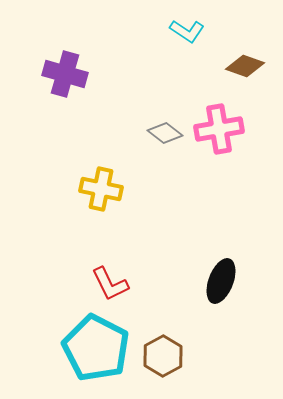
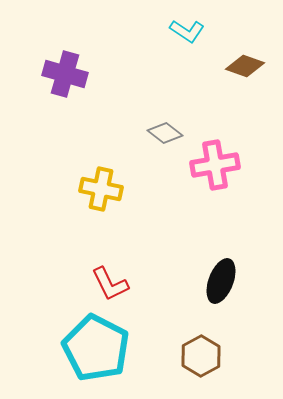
pink cross: moved 4 px left, 36 px down
brown hexagon: moved 38 px right
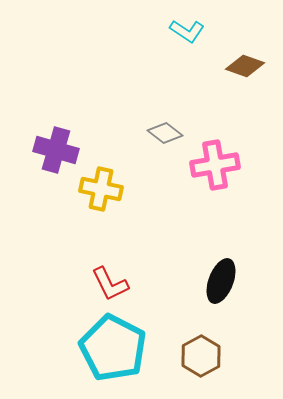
purple cross: moved 9 px left, 76 px down
cyan pentagon: moved 17 px right
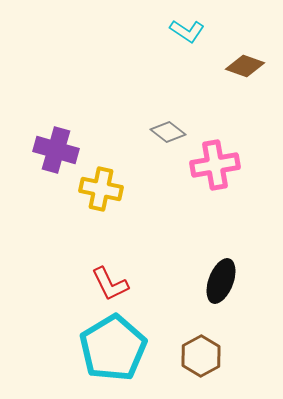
gray diamond: moved 3 px right, 1 px up
cyan pentagon: rotated 14 degrees clockwise
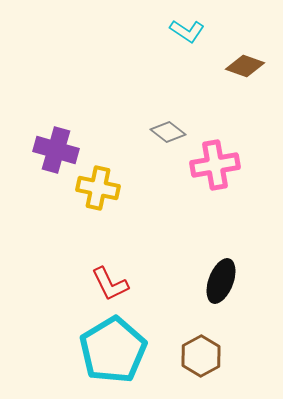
yellow cross: moved 3 px left, 1 px up
cyan pentagon: moved 2 px down
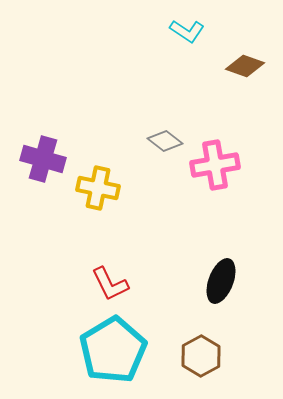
gray diamond: moved 3 px left, 9 px down
purple cross: moved 13 px left, 9 px down
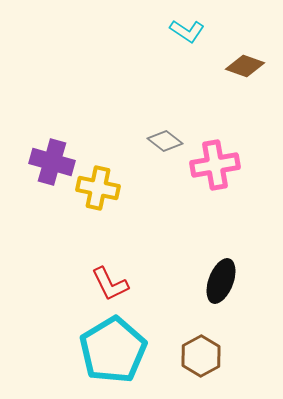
purple cross: moved 9 px right, 3 px down
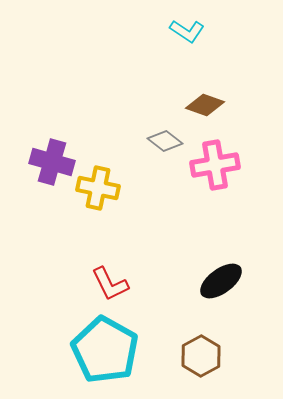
brown diamond: moved 40 px left, 39 px down
black ellipse: rotated 33 degrees clockwise
cyan pentagon: moved 8 px left; rotated 12 degrees counterclockwise
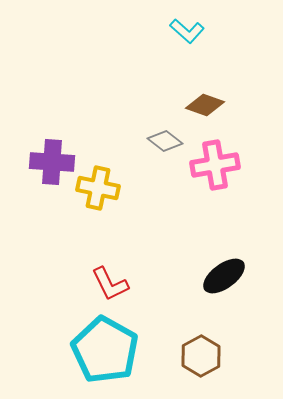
cyan L-shape: rotated 8 degrees clockwise
purple cross: rotated 12 degrees counterclockwise
black ellipse: moved 3 px right, 5 px up
